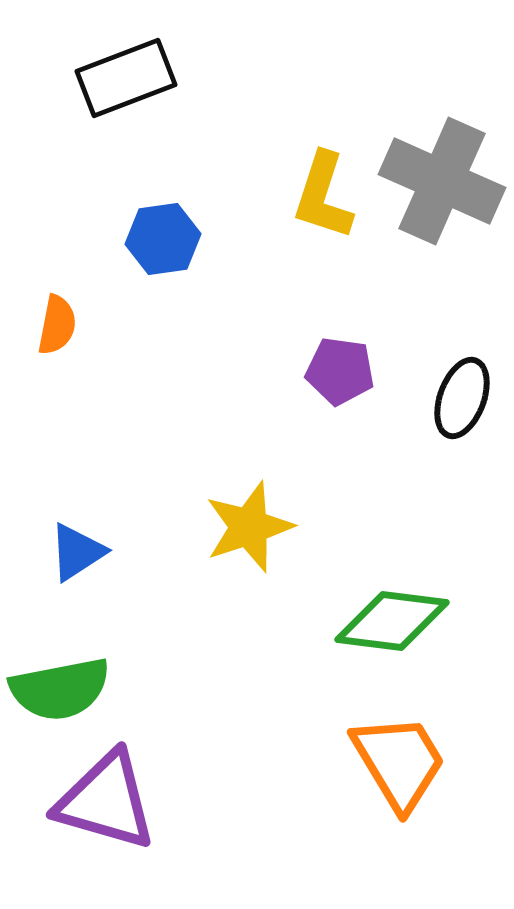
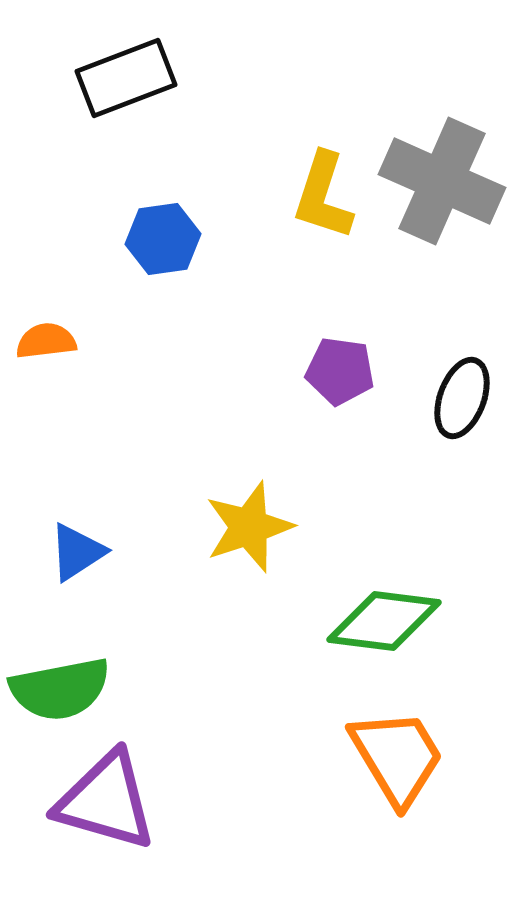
orange semicircle: moved 11 px left, 16 px down; rotated 108 degrees counterclockwise
green diamond: moved 8 px left
orange trapezoid: moved 2 px left, 5 px up
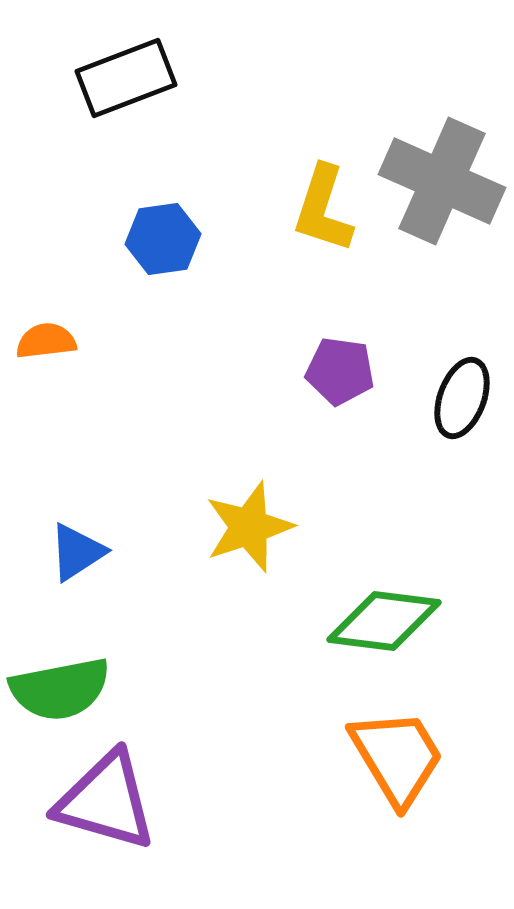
yellow L-shape: moved 13 px down
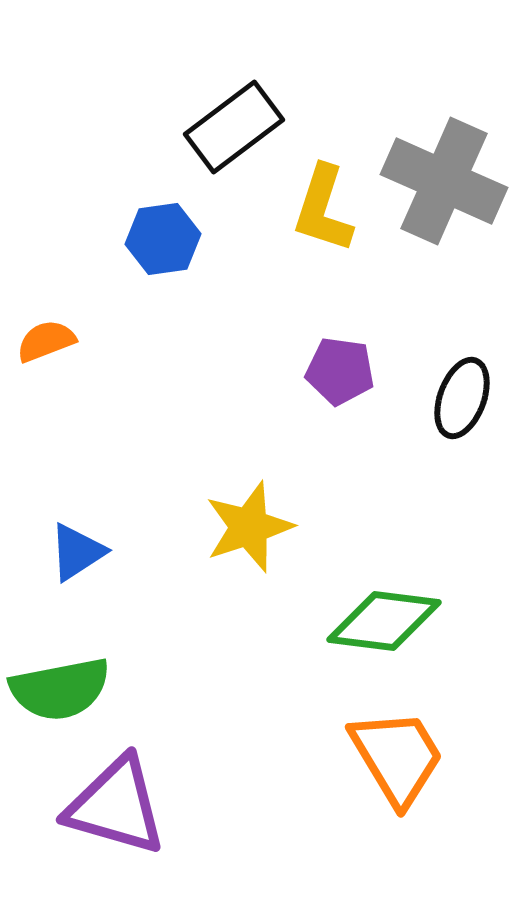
black rectangle: moved 108 px right, 49 px down; rotated 16 degrees counterclockwise
gray cross: moved 2 px right
orange semicircle: rotated 14 degrees counterclockwise
purple triangle: moved 10 px right, 5 px down
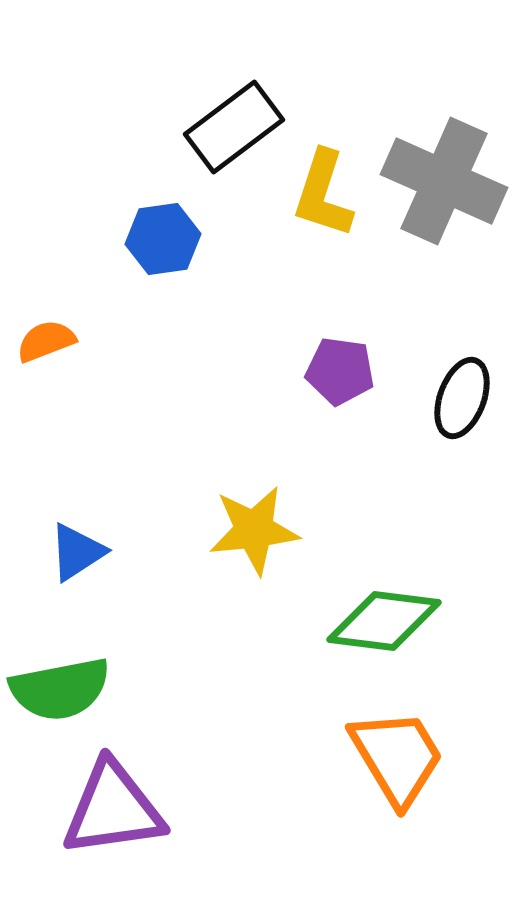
yellow L-shape: moved 15 px up
yellow star: moved 5 px right, 3 px down; rotated 12 degrees clockwise
purple triangle: moved 3 px left, 3 px down; rotated 24 degrees counterclockwise
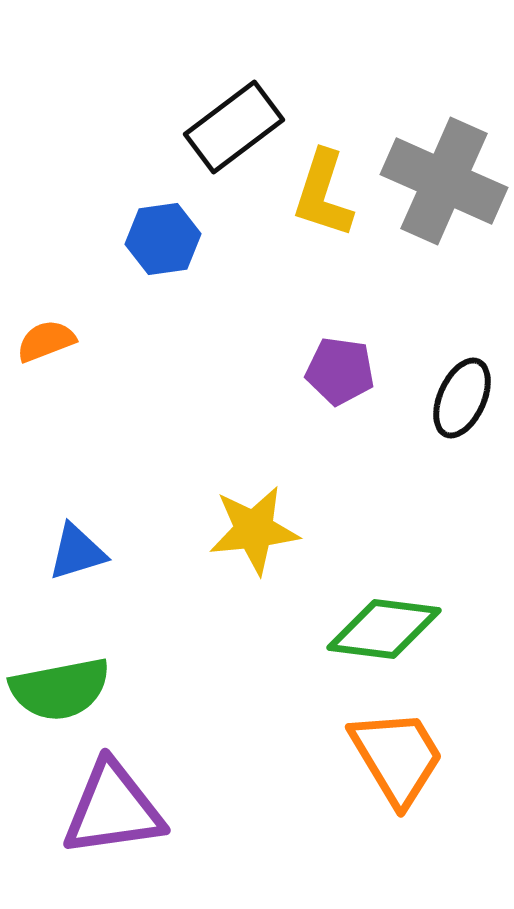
black ellipse: rotated 4 degrees clockwise
blue triangle: rotated 16 degrees clockwise
green diamond: moved 8 px down
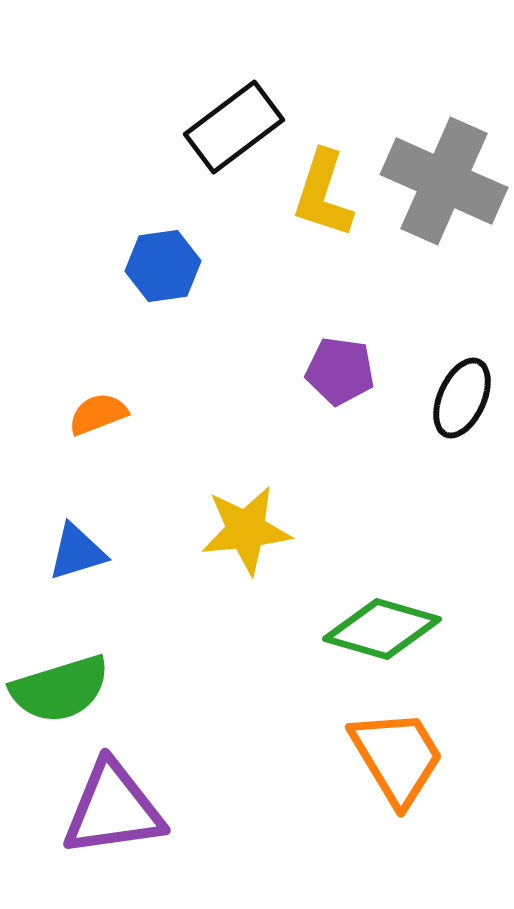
blue hexagon: moved 27 px down
orange semicircle: moved 52 px right, 73 px down
yellow star: moved 8 px left
green diamond: moved 2 px left; rotated 9 degrees clockwise
green semicircle: rotated 6 degrees counterclockwise
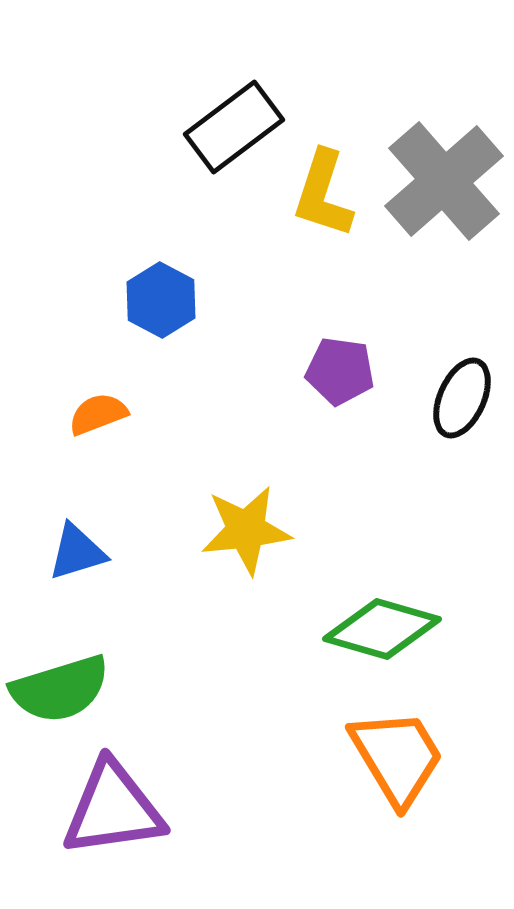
gray cross: rotated 25 degrees clockwise
blue hexagon: moved 2 px left, 34 px down; rotated 24 degrees counterclockwise
